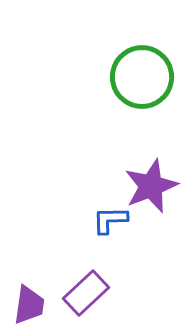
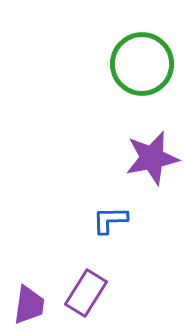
green circle: moved 13 px up
purple star: moved 1 px right, 28 px up; rotated 10 degrees clockwise
purple rectangle: rotated 15 degrees counterclockwise
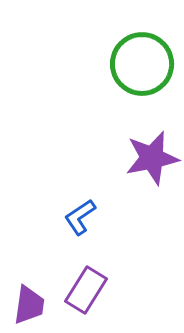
blue L-shape: moved 30 px left, 3 px up; rotated 33 degrees counterclockwise
purple rectangle: moved 3 px up
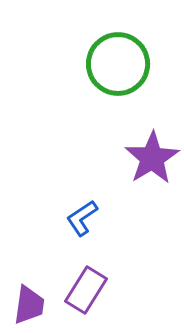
green circle: moved 24 px left
purple star: rotated 20 degrees counterclockwise
blue L-shape: moved 2 px right, 1 px down
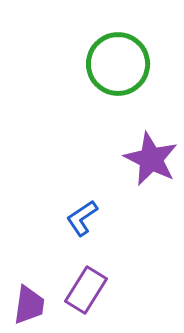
purple star: moved 1 px left, 1 px down; rotated 14 degrees counterclockwise
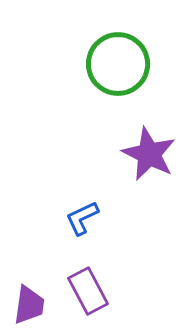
purple star: moved 2 px left, 5 px up
blue L-shape: rotated 9 degrees clockwise
purple rectangle: moved 2 px right, 1 px down; rotated 60 degrees counterclockwise
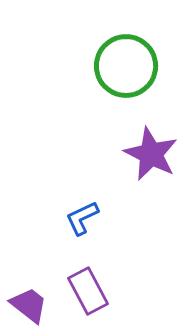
green circle: moved 8 px right, 2 px down
purple star: moved 2 px right
purple trapezoid: rotated 60 degrees counterclockwise
